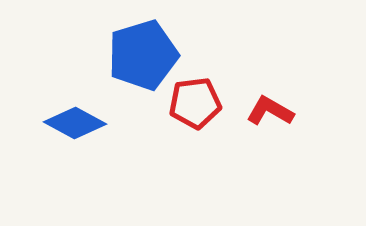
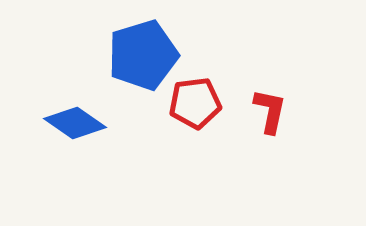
red L-shape: rotated 72 degrees clockwise
blue diamond: rotated 6 degrees clockwise
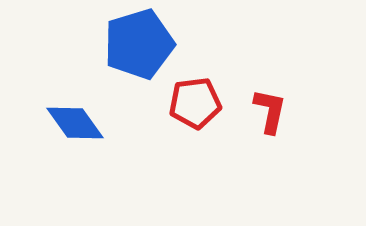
blue pentagon: moved 4 px left, 11 px up
blue diamond: rotated 20 degrees clockwise
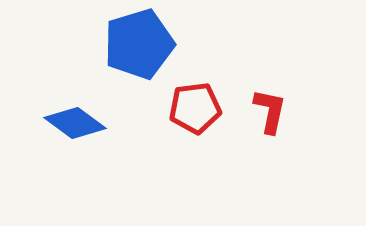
red pentagon: moved 5 px down
blue diamond: rotated 18 degrees counterclockwise
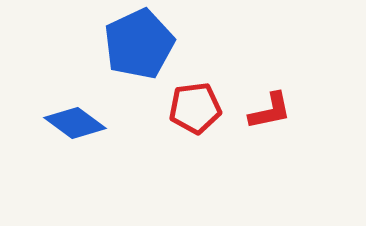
blue pentagon: rotated 8 degrees counterclockwise
red L-shape: rotated 66 degrees clockwise
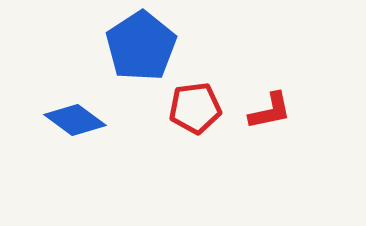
blue pentagon: moved 2 px right, 2 px down; rotated 8 degrees counterclockwise
blue diamond: moved 3 px up
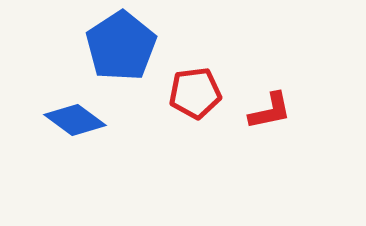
blue pentagon: moved 20 px left
red pentagon: moved 15 px up
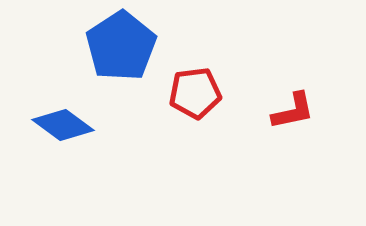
red L-shape: moved 23 px right
blue diamond: moved 12 px left, 5 px down
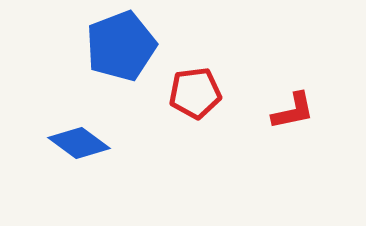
blue pentagon: rotated 12 degrees clockwise
blue diamond: moved 16 px right, 18 px down
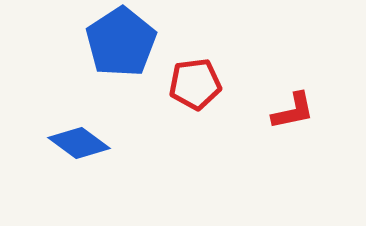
blue pentagon: moved 4 px up; rotated 12 degrees counterclockwise
red pentagon: moved 9 px up
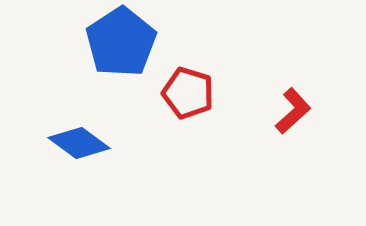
red pentagon: moved 7 px left, 9 px down; rotated 24 degrees clockwise
red L-shape: rotated 30 degrees counterclockwise
